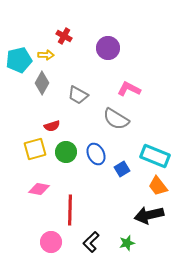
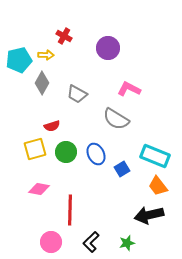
gray trapezoid: moved 1 px left, 1 px up
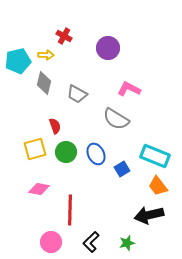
cyan pentagon: moved 1 px left, 1 px down
gray diamond: moved 2 px right; rotated 15 degrees counterclockwise
red semicircle: moved 3 px right; rotated 91 degrees counterclockwise
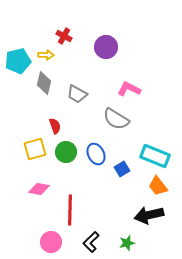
purple circle: moved 2 px left, 1 px up
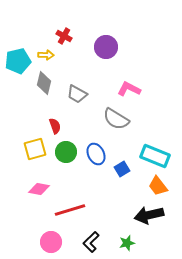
red line: rotated 72 degrees clockwise
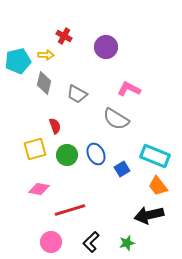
green circle: moved 1 px right, 3 px down
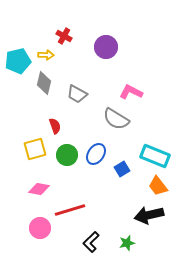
pink L-shape: moved 2 px right, 3 px down
blue ellipse: rotated 60 degrees clockwise
pink circle: moved 11 px left, 14 px up
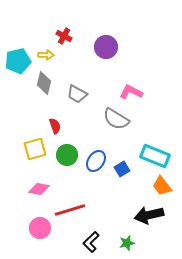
blue ellipse: moved 7 px down
orange trapezoid: moved 4 px right
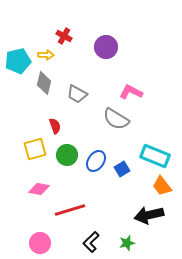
pink circle: moved 15 px down
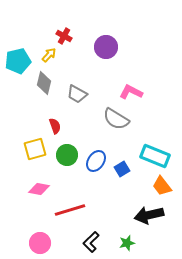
yellow arrow: moved 3 px right; rotated 49 degrees counterclockwise
